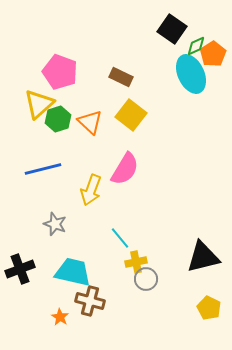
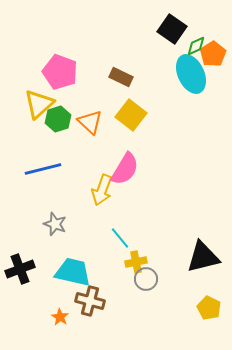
yellow arrow: moved 11 px right
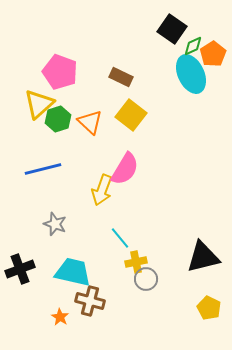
green diamond: moved 3 px left
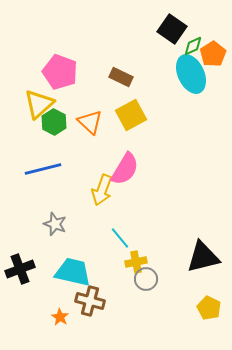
yellow square: rotated 24 degrees clockwise
green hexagon: moved 4 px left, 3 px down; rotated 15 degrees counterclockwise
